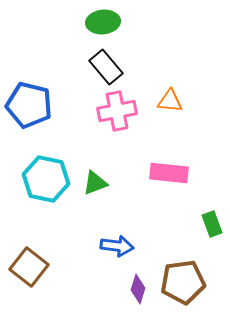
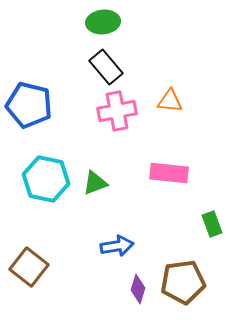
blue arrow: rotated 16 degrees counterclockwise
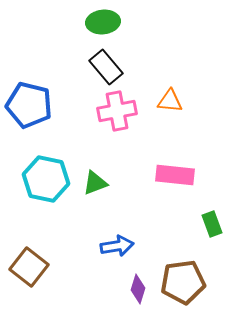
pink rectangle: moved 6 px right, 2 px down
